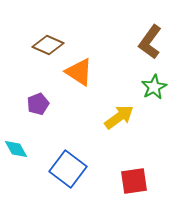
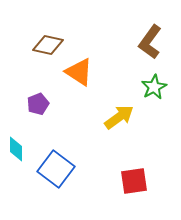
brown diamond: rotated 12 degrees counterclockwise
cyan diamond: rotated 30 degrees clockwise
blue square: moved 12 px left
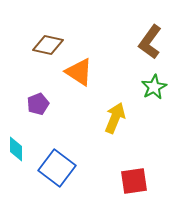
yellow arrow: moved 4 px left, 1 px down; rotated 32 degrees counterclockwise
blue square: moved 1 px right, 1 px up
